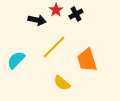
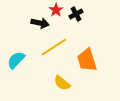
black arrow: moved 3 px right, 3 px down
yellow line: rotated 12 degrees clockwise
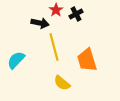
yellow line: rotated 72 degrees counterclockwise
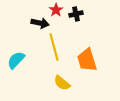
black cross: rotated 16 degrees clockwise
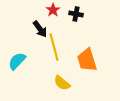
red star: moved 3 px left
black cross: rotated 24 degrees clockwise
black arrow: moved 6 px down; rotated 42 degrees clockwise
cyan semicircle: moved 1 px right, 1 px down
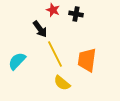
red star: rotated 16 degrees counterclockwise
yellow line: moved 1 px right, 7 px down; rotated 12 degrees counterclockwise
orange trapezoid: rotated 25 degrees clockwise
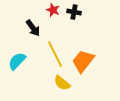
black cross: moved 2 px left, 2 px up
black arrow: moved 7 px left, 1 px up
orange trapezoid: moved 4 px left, 1 px down; rotated 30 degrees clockwise
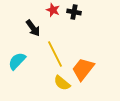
orange trapezoid: moved 8 px down
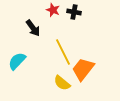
yellow line: moved 8 px right, 2 px up
